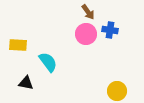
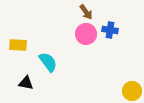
brown arrow: moved 2 px left
yellow circle: moved 15 px right
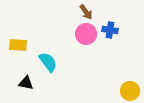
yellow circle: moved 2 px left
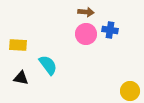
brown arrow: rotated 49 degrees counterclockwise
cyan semicircle: moved 3 px down
black triangle: moved 5 px left, 5 px up
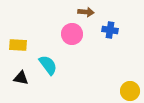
pink circle: moved 14 px left
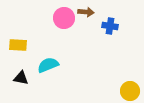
blue cross: moved 4 px up
pink circle: moved 8 px left, 16 px up
cyan semicircle: rotated 75 degrees counterclockwise
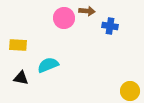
brown arrow: moved 1 px right, 1 px up
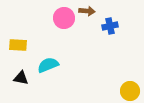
blue cross: rotated 21 degrees counterclockwise
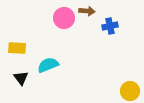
yellow rectangle: moved 1 px left, 3 px down
black triangle: rotated 42 degrees clockwise
